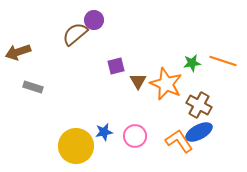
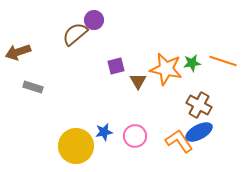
orange star: moved 15 px up; rotated 12 degrees counterclockwise
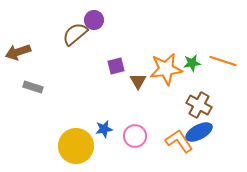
orange star: rotated 20 degrees counterclockwise
blue star: moved 3 px up
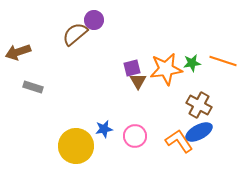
purple square: moved 16 px right, 2 px down
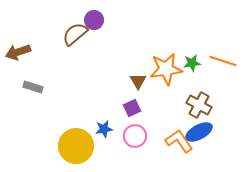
purple square: moved 40 px down; rotated 12 degrees counterclockwise
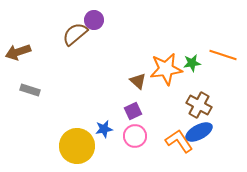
orange line: moved 6 px up
brown triangle: rotated 18 degrees counterclockwise
gray rectangle: moved 3 px left, 3 px down
purple square: moved 1 px right, 3 px down
yellow circle: moved 1 px right
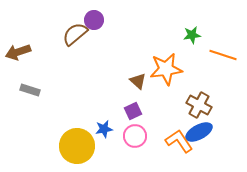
green star: moved 28 px up
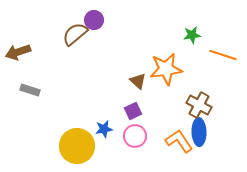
blue ellipse: rotated 64 degrees counterclockwise
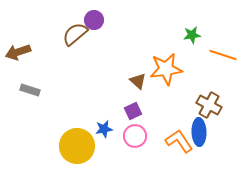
brown cross: moved 10 px right
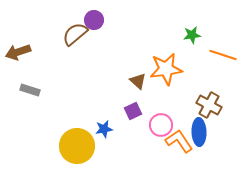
pink circle: moved 26 px right, 11 px up
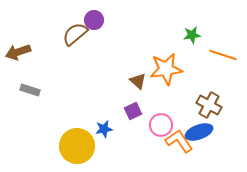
blue ellipse: rotated 72 degrees clockwise
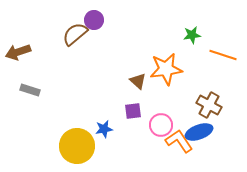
purple square: rotated 18 degrees clockwise
